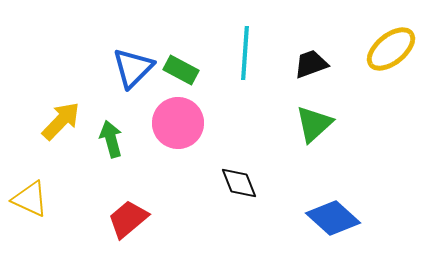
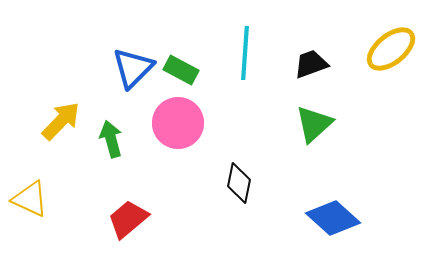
black diamond: rotated 33 degrees clockwise
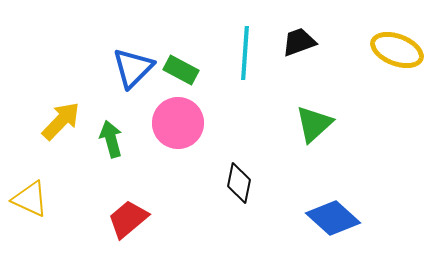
yellow ellipse: moved 6 px right, 1 px down; rotated 60 degrees clockwise
black trapezoid: moved 12 px left, 22 px up
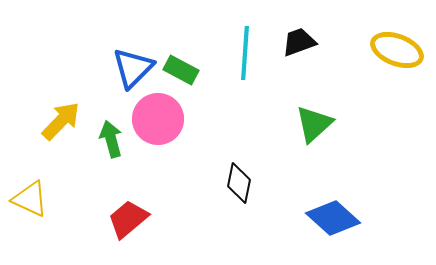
pink circle: moved 20 px left, 4 px up
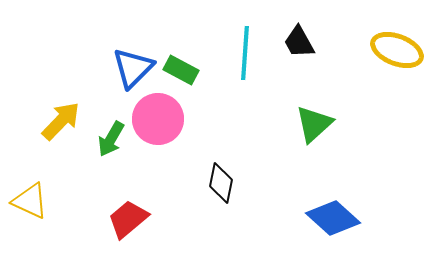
black trapezoid: rotated 99 degrees counterclockwise
green arrow: rotated 135 degrees counterclockwise
black diamond: moved 18 px left
yellow triangle: moved 2 px down
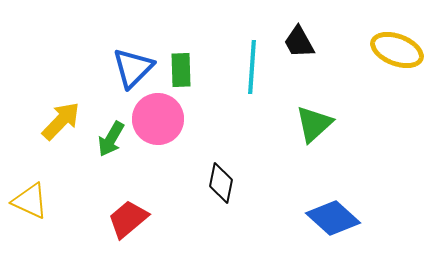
cyan line: moved 7 px right, 14 px down
green rectangle: rotated 60 degrees clockwise
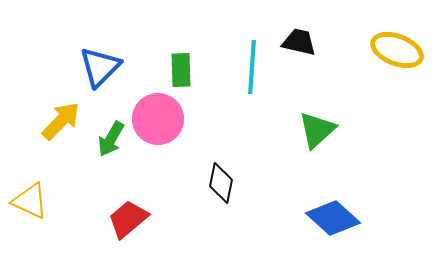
black trapezoid: rotated 132 degrees clockwise
blue triangle: moved 33 px left, 1 px up
green triangle: moved 3 px right, 6 px down
